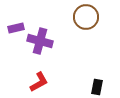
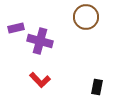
red L-shape: moved 1 px right, 2 px up; rotated 75 degrees clockwise
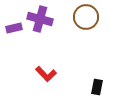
purple rectangle: moved 2 px left
purple cross: moved 22 px up
red L-shape: moved 6 px right, 6 px up
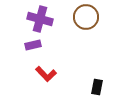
purple rectangle: moved 19 px right, 17 px down
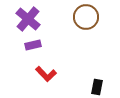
purple cross: moved 12 px left; rotated 25 degrees clockwise
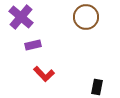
purple cross: moved 7 px left, 2 px up
red L-shape: moved 2 px left
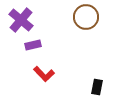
purple cross: moved 3 px down
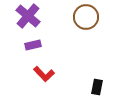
purple cross: moved 7 px right, 4 px up
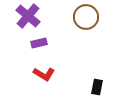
purple rectangle: moved 6 px right, 2 px up
red L-shape: rotated 15 degrees counterclockwise
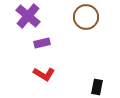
purple rectangle: moved 3 px right
